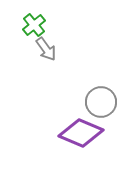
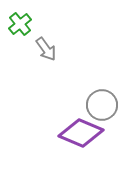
green cross: moved 14 px left, 1 px up
gray circle: moved 1 px right, 3 px down
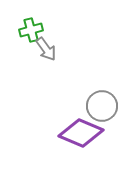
green cross: moved 11 px right, 6 px down; rotated 25 degrees clockwise
gray circle: moved 1 px down
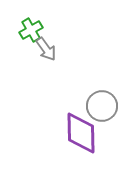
green cross: rotated 15 degrees counterclockwise
purple diamond: rotated 66 degrees clockwise
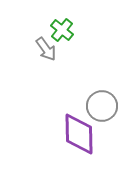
green cross: moved 31 px right; rotated 20 degrees counterclockwise
purple diamond: moved 2 px left, 1 px down
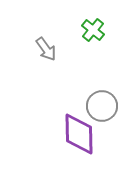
green cross: moved 31 px right
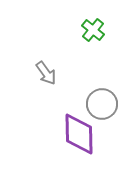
gray arrow: moved 24 px down
gray circle: moved 2 px up
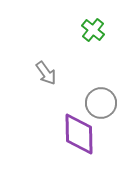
gray circle: moved 1 px left, 1 px up
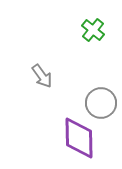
gray arrow: moved 4 px left, 3 px down
purple diamond: moved 4 px down
